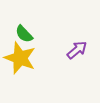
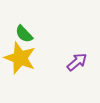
purple arrow: moved 12 px down
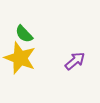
purple arrow: moved 2 px left, 1 px up
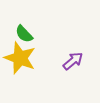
purple arrow: moved 2 px left
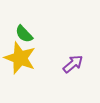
purple arrow: moved 3 px down
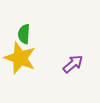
green semicircle: rotated 48 degrees clockwise
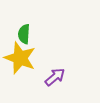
purple arrow: moved 18 px left, 13 px down
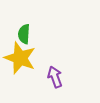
purple arrow: rotated 70 degrees counterclockwise
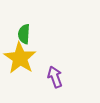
yellow star: rotated 12 degrees clockwise
